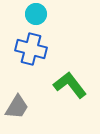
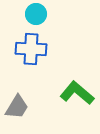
blue cross: rotated 12 degrees counterclockwise
green L-shape: moved 7 px right, 8 px down; rotated 12 degrees counterclockwise
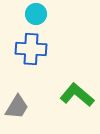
green L-shape: moved 2 px down
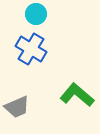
blue cross: rotated 28 degrees clockwise
gray trapezoid: rotated 36 degrees clockwise
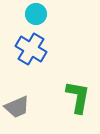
green L-shape: moved 1 px right, 2 px down; rotated 60 degrees clockwise
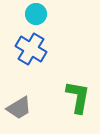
gray trapezoid: moved 2 px right, 1 px down; rotated 8 degrees counterclockwise
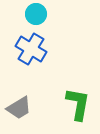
green L-shape: moved 7 px down
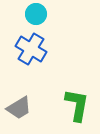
green L-shape: moved 1 px left, 1 px down
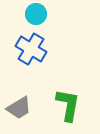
green L-shape: moved 9 px left
